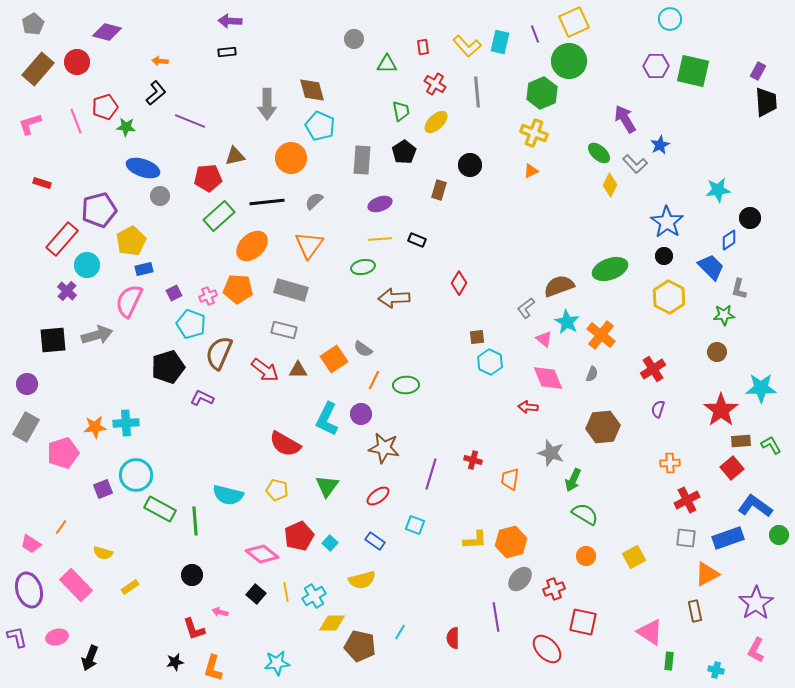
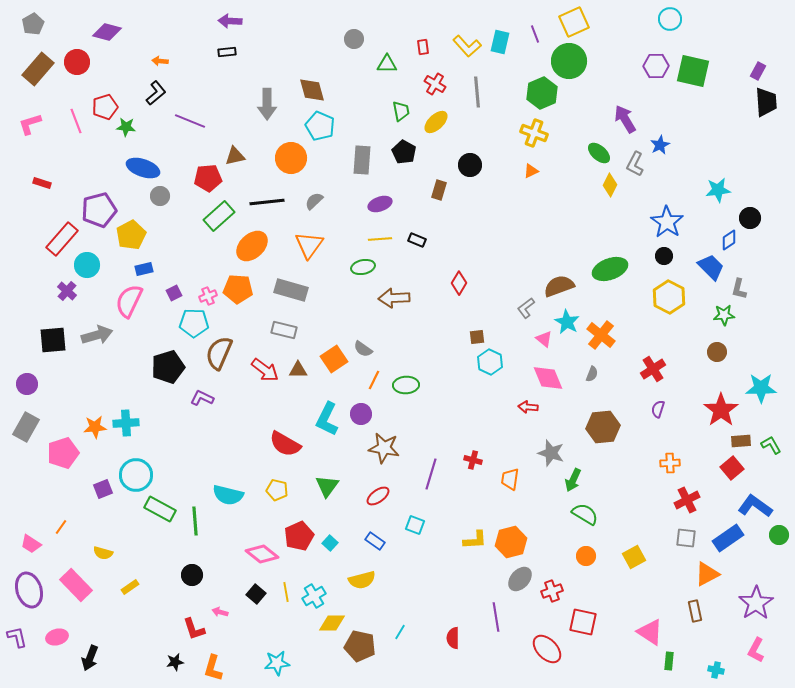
black pentagon at (404, 152): rotated 10 degrees counterclockwise
gray L-shape at (635, 164): rotated 70 degrees clockwise
yellow pentagon at (131, 241): moved 6 px up
cyan pentagon at (191, 324): moved 3 px right, 1 px up; rotated 20 degrees counterclockwise
blue rectangle at (728, 538): rotated 16 degrees counterclockwise
red cross at (554, 589): moved 2 px left, 2 px down
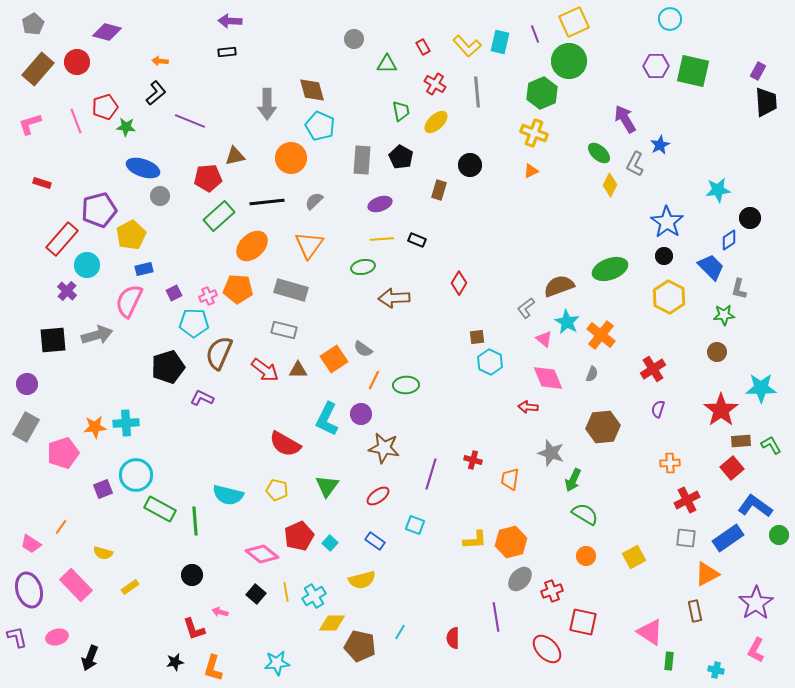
red rectangle at (423, 47): rotated 21 degrees counterclockwise
black pentagon at (404, 152): moved 3 px left, 5 px down
yellow line at (380, 239): moved 2 px right
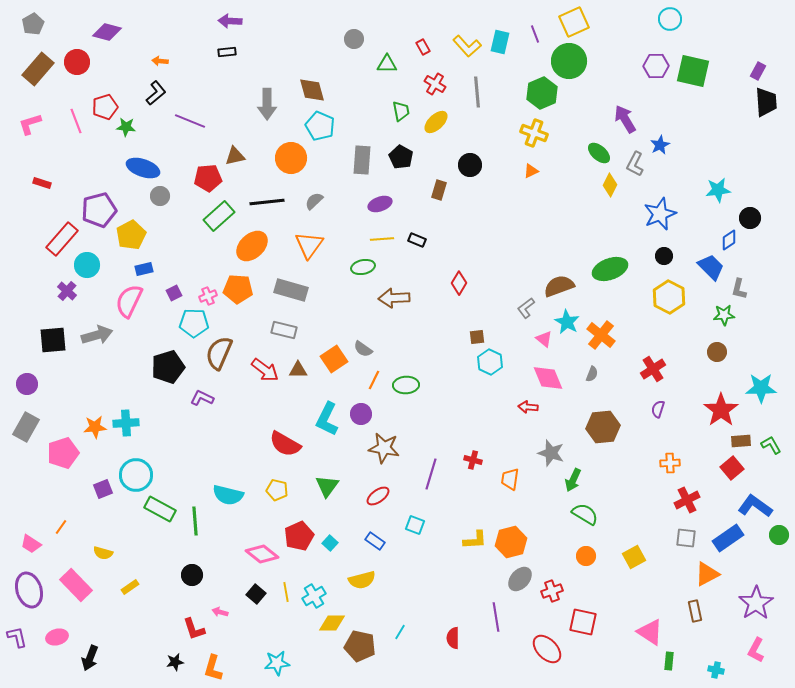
blue star at (667, 222): moved 7 px left, 8 px up; rotated 16 degrees clockwise
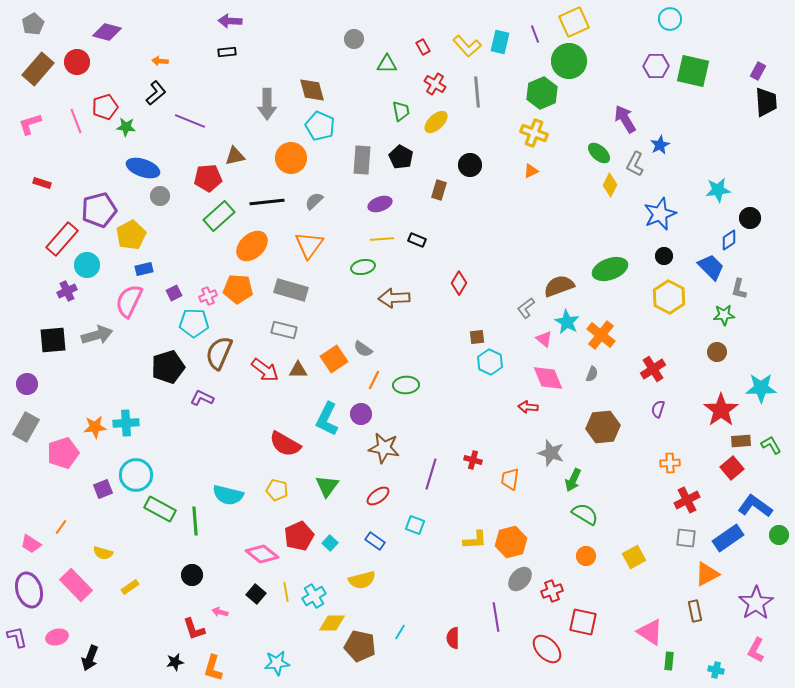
purple cross at (67, 291): rotated 24 degrees clockwise
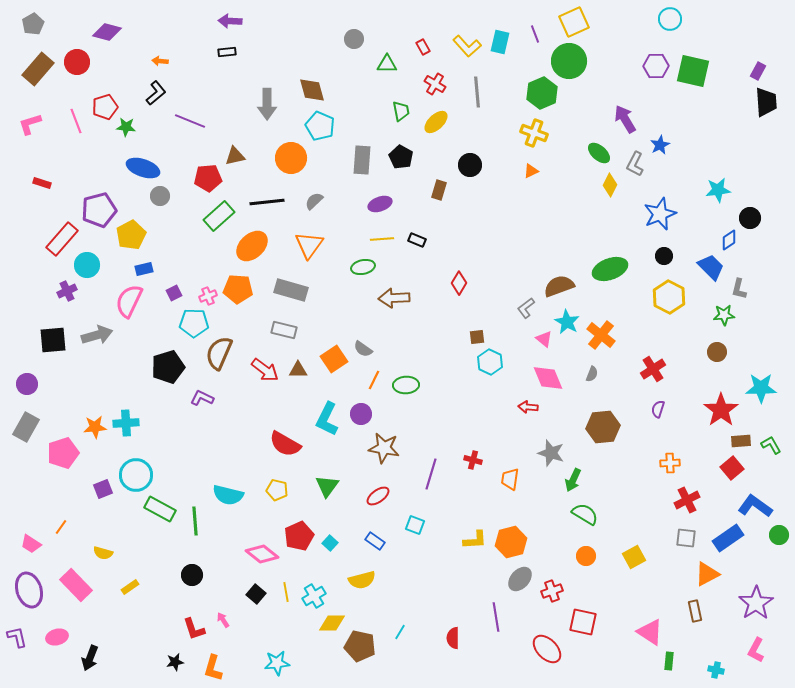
pink arrow at (220, 612): moved 3 px right, 8 px down; rotated 42 degrees clockwise
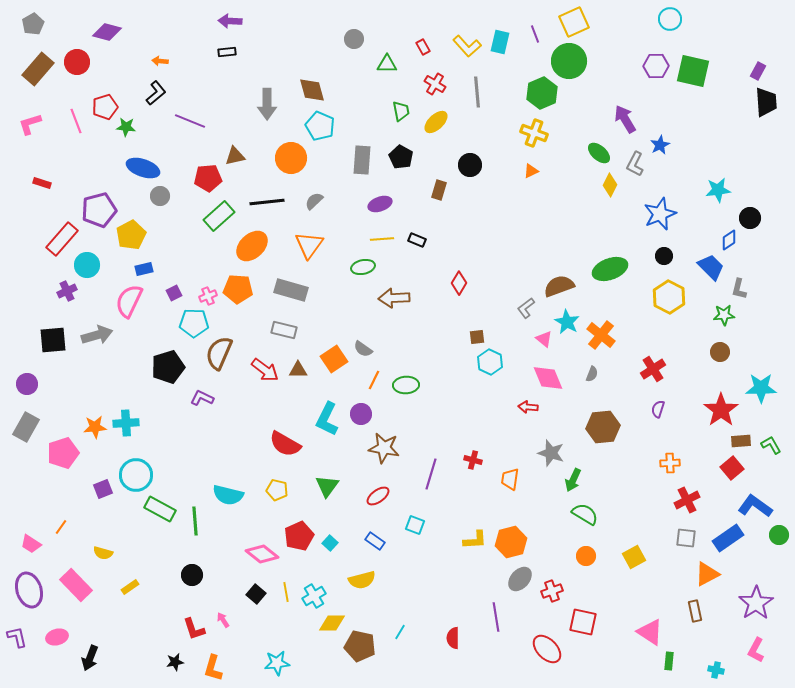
brown circle at (717, 352): moved 3 px right
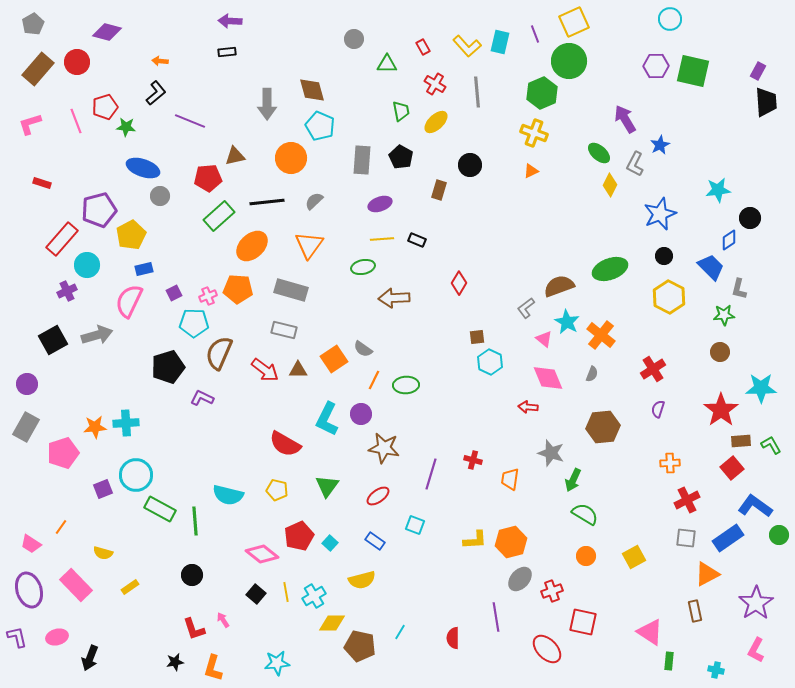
black square at (53, 340): rotated 24 degrees counterclockwise
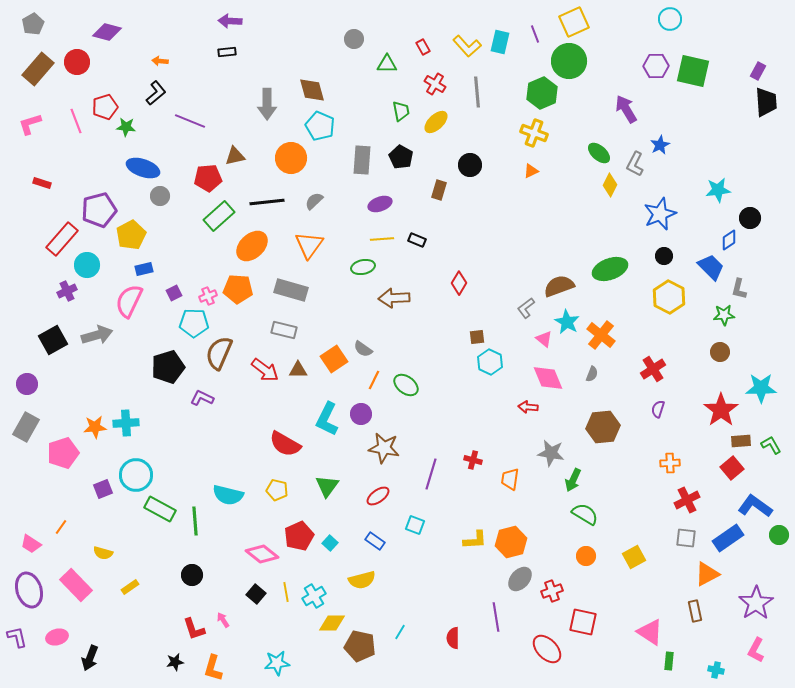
purple arrow at (625, 119): moved 1 px right, 10 px up
green ellipse at (406, 385): rotated 40 degrees clockwise
gray star at (551, 453): rotated 8 degrees counterclockwise
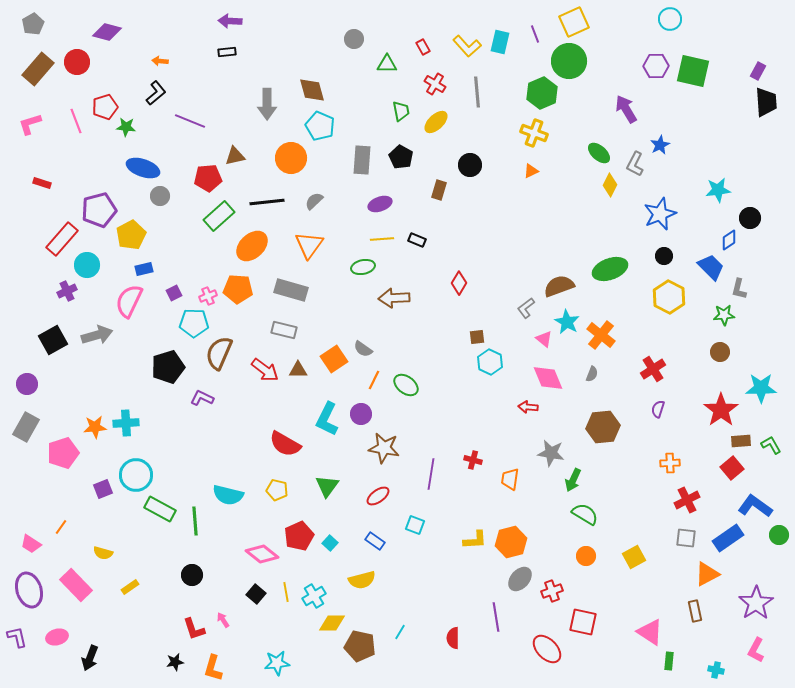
purple line at (431, 474): rotated 8 degrees counterclockwise
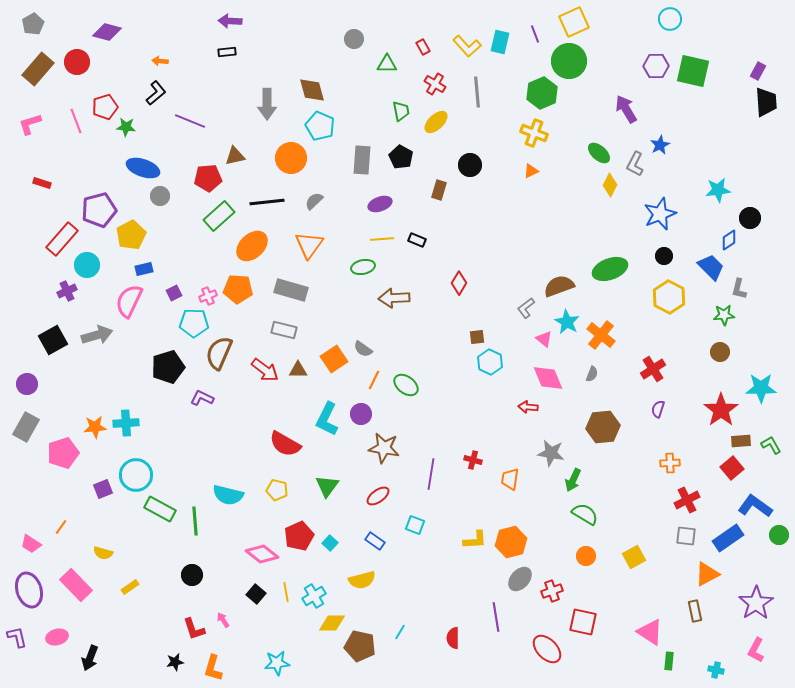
gray square at (686, 538): moved 2 px up
